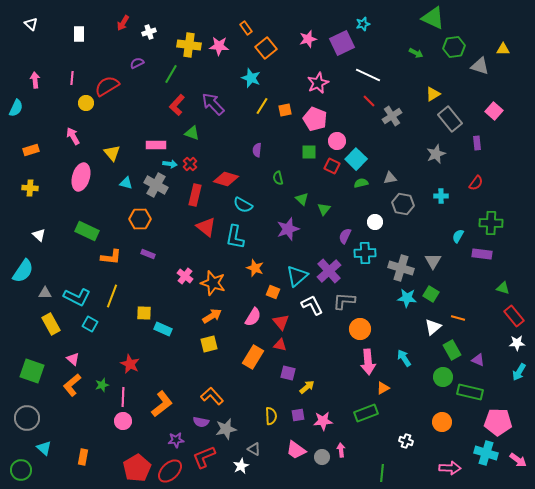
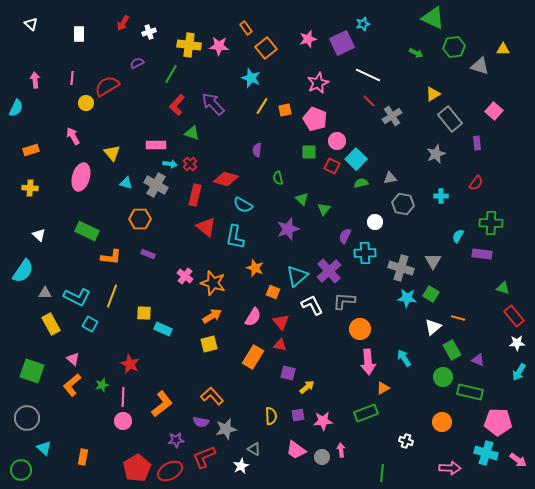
red ellipse at (170, 471): rotated 15 degrees clockwise
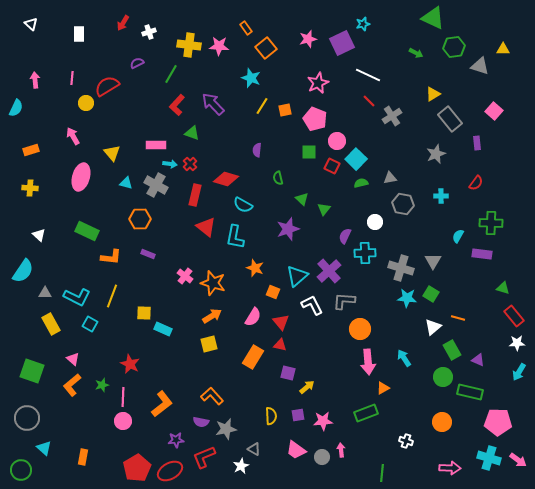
cyan cross at (486, 453): moved 3 px right, 5 px down
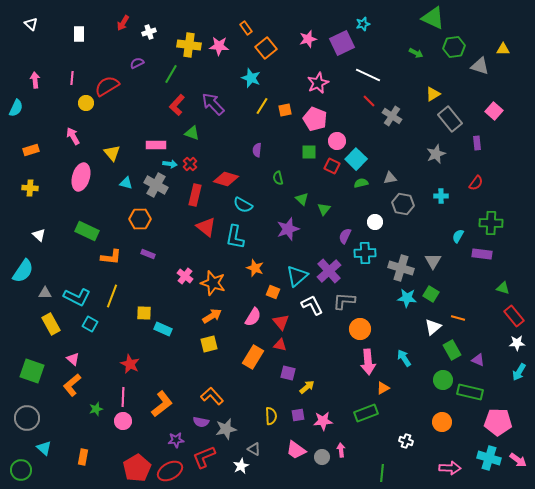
gray cross at (392, 116): rotated 24 degrees counterclockwise
green circle at (443, 377): moved 3 px down
green star at (102, 385): moved 6 px left, 24 px down
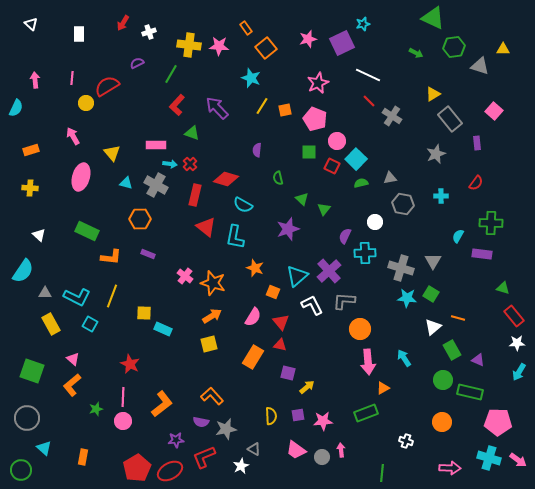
purple arrow at (213, 104): moved 4 px right, 4 px down
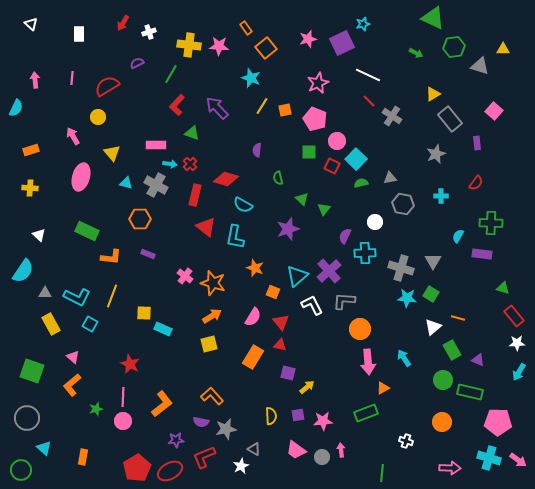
yellow circle at (86, 103): moved 12 px right, 14 px down
pink triangle at (73, 359): moved 2 px up
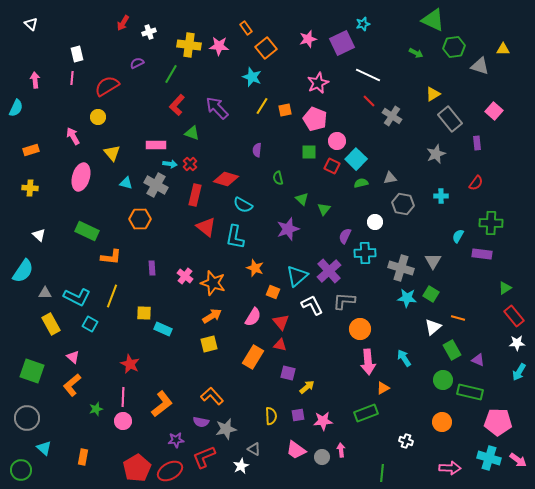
green triangle at (433, 18): moved 2 px down
white rectangle at (79, 34): moved 2 px left, 20 px down; rotated 14 degrees counterclockwise
cyan star at (251, 78): moved 1 px right, 1 px up
purple rectangle at (148, 254): moved 4 px right, 14 px down; rotated 64 degrees clockwise
green triangle at (503, 288): moved 2 px right; rotated 48 degrees counterclockwise
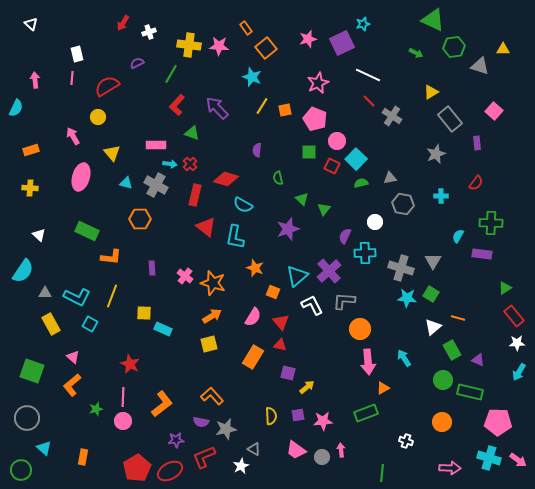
yellow triangle at (433, 94): moved 2 px left, 2 px up
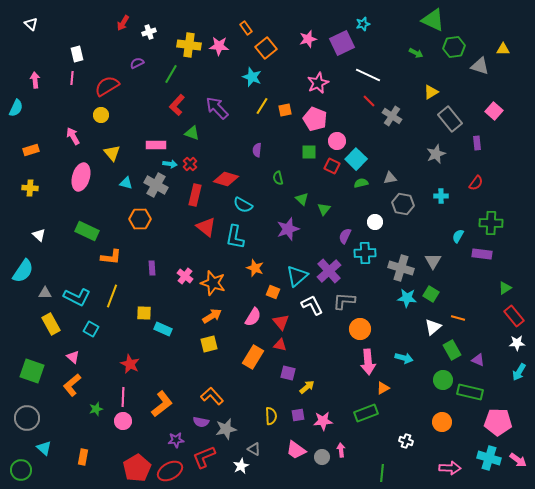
yellow circle at (98, 117): moved 3 px right, 2 px up
cyan square at (90, 324): moved 1 px right, 5 px down
cyan arrow at (404, 358): rotated 138 degrees clockwise
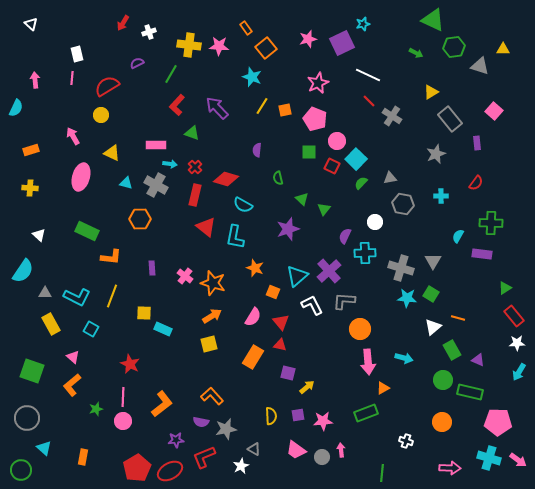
yellow triangle at (112, 153): rotated 24 degrees counterclockwise
red cross at (190, 164): moved 5 px right, 3 px down
green semicircle at (361, 183): rotated 32 degrees counterclockwise
